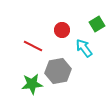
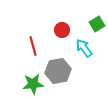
red line: rotated 48 degrees clockwise
green star: moved 1 px right
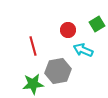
red circle: moved 6 px right
cyan arrow: moved 1 px left, 2 px down; rotated 30 degrees counterclockwise
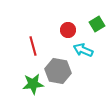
gray hexagon: rotated 20 degrees clockwise
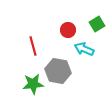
cyan arrow: moved 1 px right, 1 px up
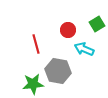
red line: moved 3 px right, 2 px up
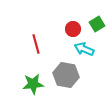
red circle: moved 5 px right, 1 px up
gray hexagon: moved 8 px right, 4 px down
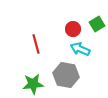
cyan arrow: moved 4 px left
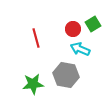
green square: moved 4 px left
red line: moved 6 px up
